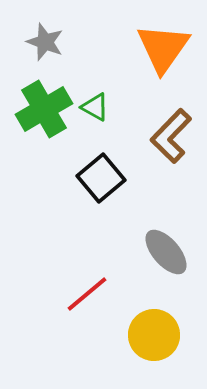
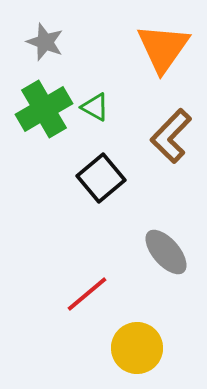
yellow circle: moved 17 px left, 13 px down
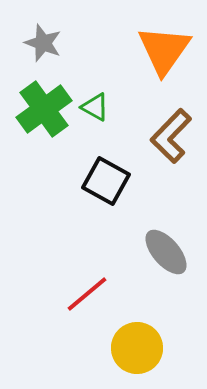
gray star: moved 2 px left, 1 px down
orange triangle: moved 1 px right, 2 px down
green cross: rotated 6 degrees counterclockwise
black square: moved 5 px right, 3 px down; rotated 21 degrees counterclockwise
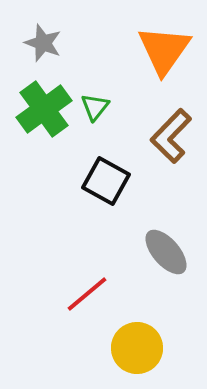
green triangle: rotated 40 degrees clockwise
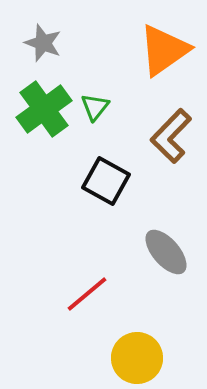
orange triangle: rotated 20 degrees clockwise
yellow circle: moved 10 px down
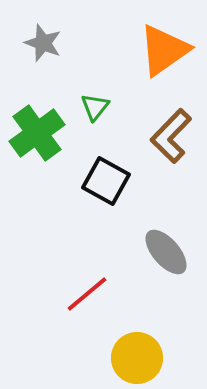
green cross: moved 7 px left, 24 px down
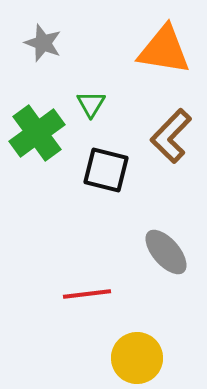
orange triangle: rotated 44 degrees clockwise
green triangle: moved 4 px left, 3 px up; rotated 8 degrees counterclockwise
black square: moved 11 px up; rotated 15 degrees counterclockwise
red line: rotated 33 degrees clockwise
